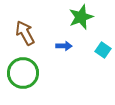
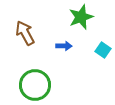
green circle: moved 12 px right, 12 px down
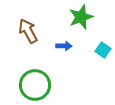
brown arrow: moved 3 px right, 2 px up
